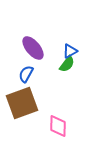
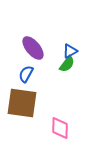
brown square: rotated 28 degrees clockwise
pink diamond: moved 2 px right, 2 px down
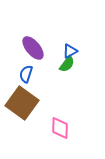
blue semicircle: rotated 12 degrees counterclockwise
brown square: rotated 28 degrees clockwise
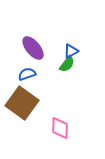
blue triangle: moved 1 px right
blue semicircle: moved 1 px right; rotated 54 degrees clockwise
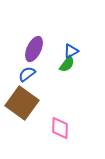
purple ellipse: moved 1 px right, 1 px down; rotated 65 degrees clockwise
blue semicircle: rotated 18 degrees counterclockwise
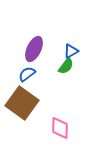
green semicircle: moved 1 px left, 2 px down
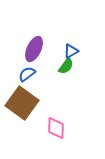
pink diamond: moved 4 px left
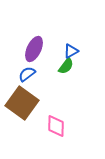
pink diamond: moved 2 px up
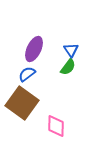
blue triangle: moved 1 px up; rotated 35 degrees counterclockwise
green semicircle: moved 2 px right, 1 px down
